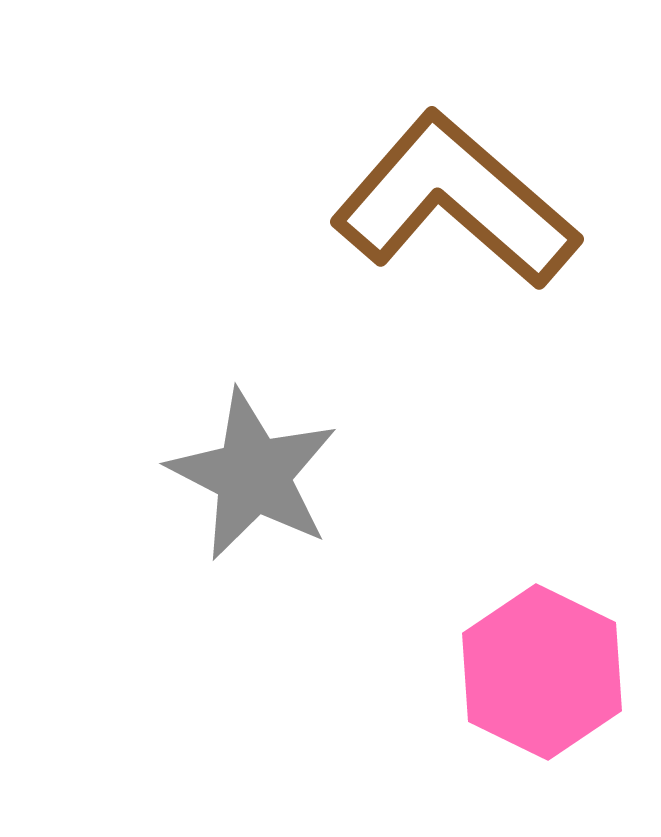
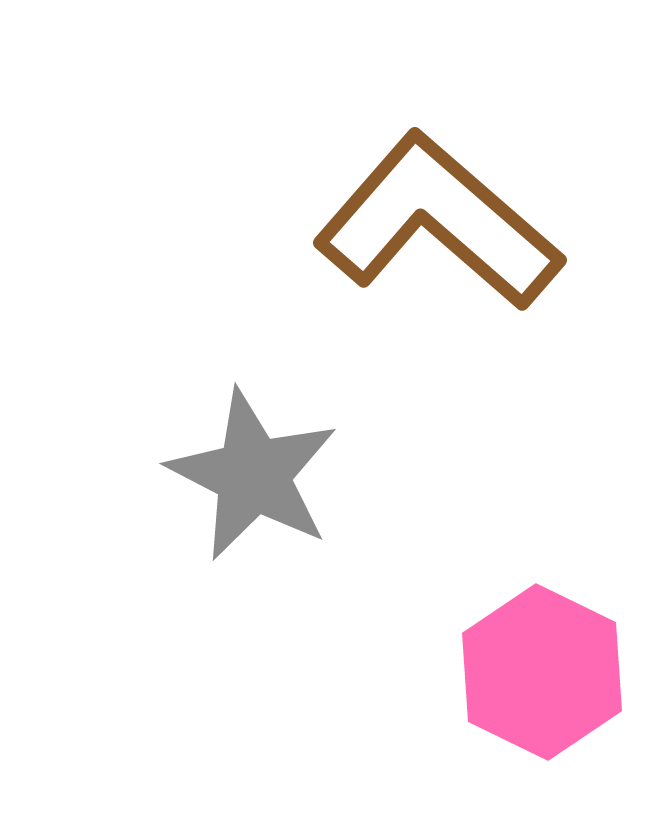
brown L-shape: moved 17 px left, 21 px down
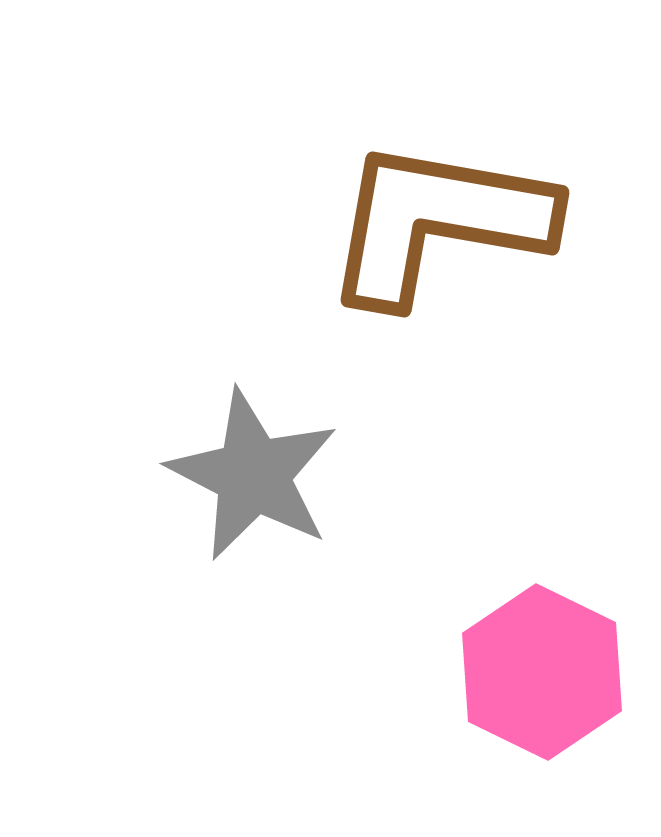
brown L-shape: rotated 31 degrees counterclockwise
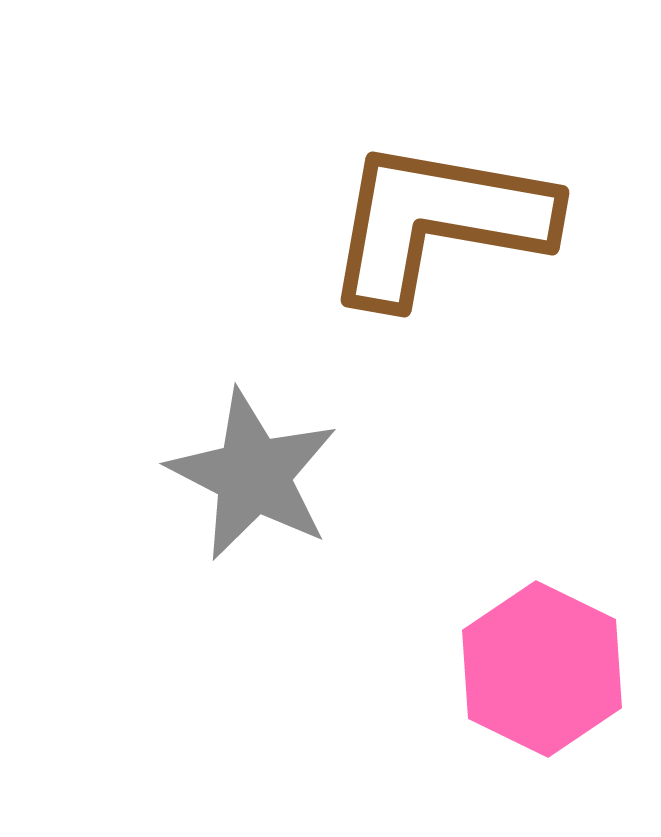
pink hexagon: moved 3 px up
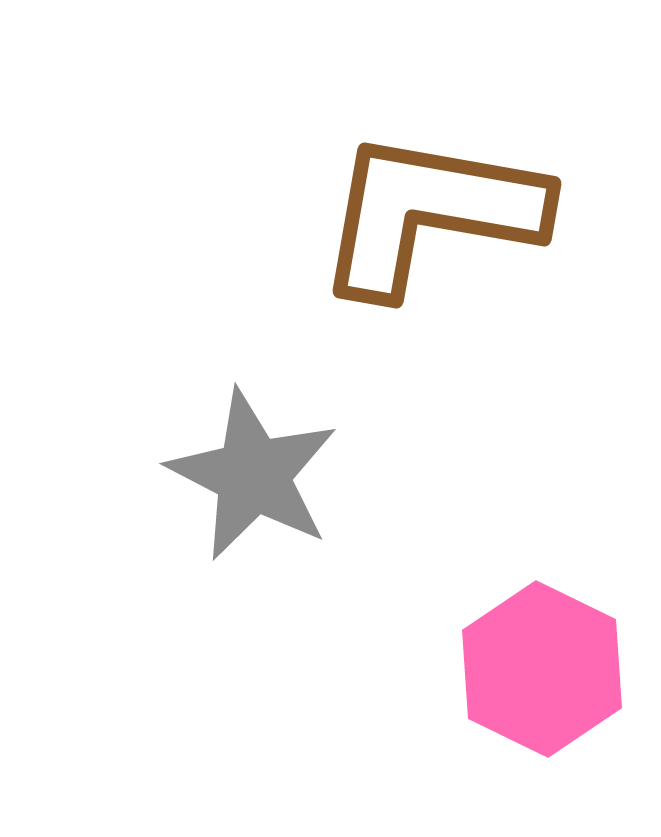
brown L-shape: moved 8 px left, 9 px up
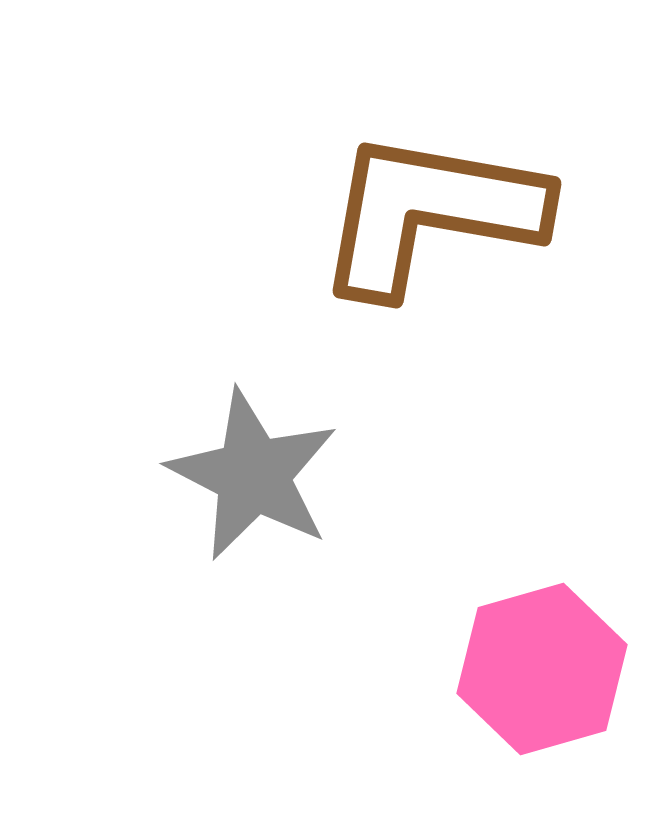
pink hexagon: rotated 18 degrees clockwise
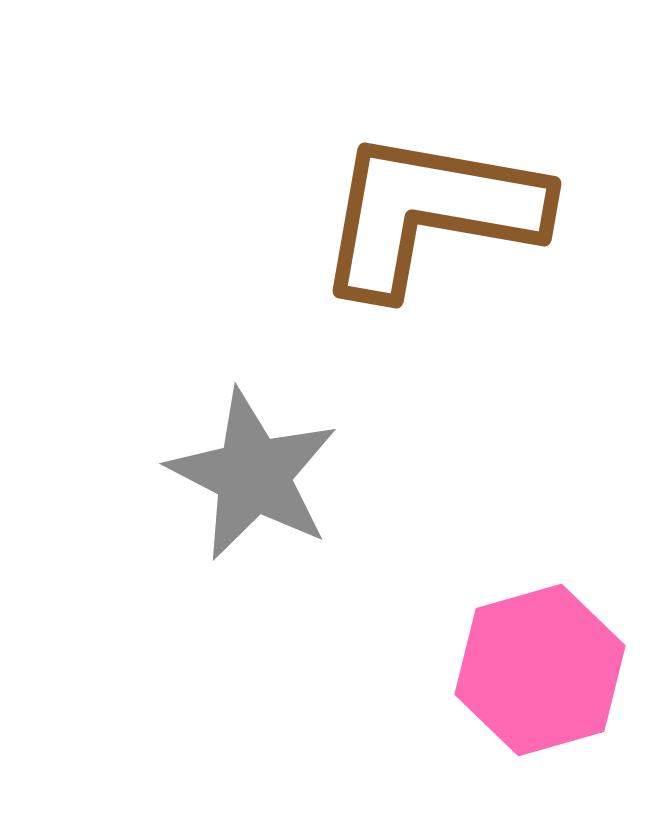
pink hexagon: moved 2 px left, 1 px down
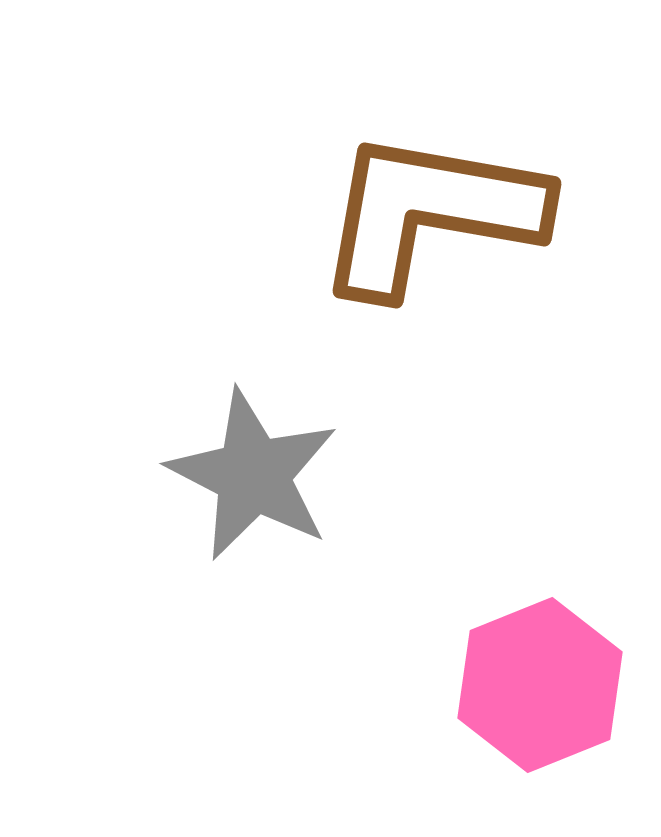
pink hexagon: moved 15 px down; rotated 6 degrees counterclockwise
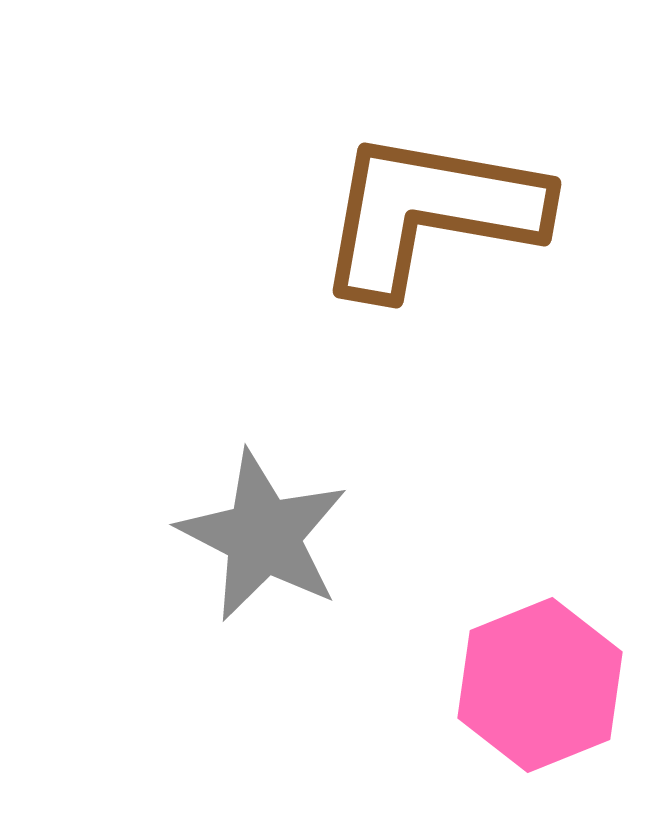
gray star: moved 10 px right, 61 px down
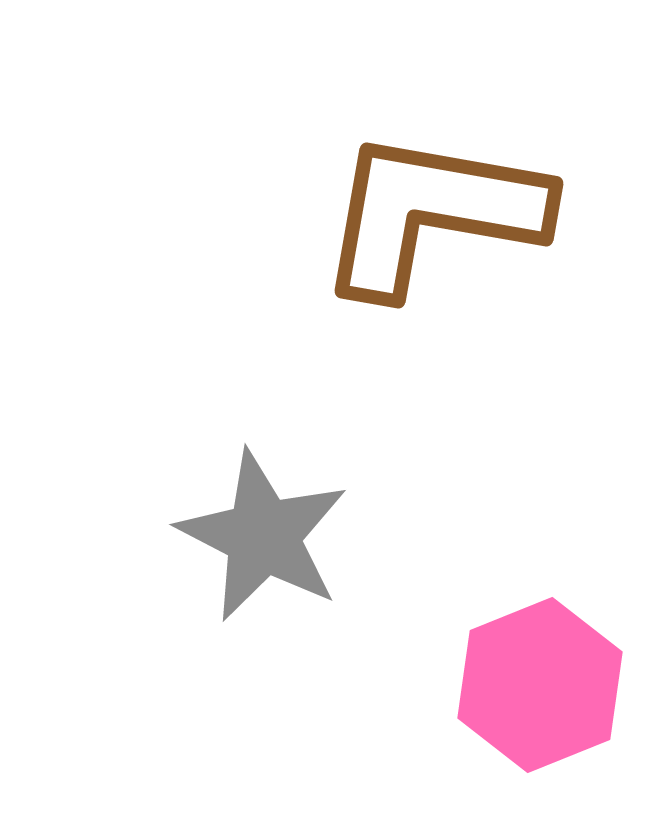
brown L-shape: moved 2 px right
